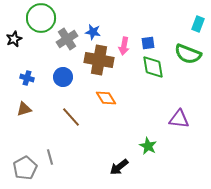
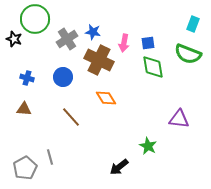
green circle: moved 6 px left, 1 px down
cyan rectangle: moved 5 px left
black star: rotated 28 degrees counterclockwise
pink arrow: moved 3 px up
brown cross: rotated 16 degrees clockwise
brown triangle: rotated 21 degrees clockwise
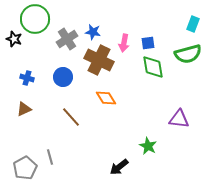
green semicircle: rotated 36 degrees counterclockwise
brown triangle: rotated 28 degrees counterclockwise
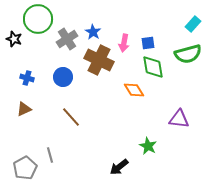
green circle: moved 3 px right
cyan rectangle: rotated 21 degrees clockwise
blue star: rotated 21 degrees clockwise
orange diamond: moved 28 px right, 8 px up
gray line: moved 2 px up
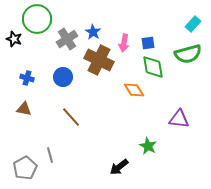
green circle: moved 1 px left
brown triangle: rotated 35 degrees clockwise
